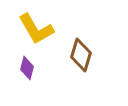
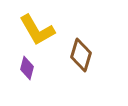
yellow L-shape: moved 1 px right, 1 px down
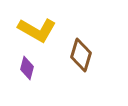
yellow L-shape: rotated 30 degrees counterclockwise
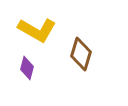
brown diamond: moved 1 px up
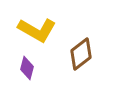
brown diamond: rotated 36 degrees clockwise
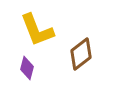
yellow L-shape: rotated 39 degrees clockwise
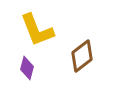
brown diamond: moved 1 px right, 2 px down
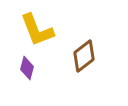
brown diamond: moved 2 px right
